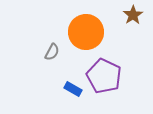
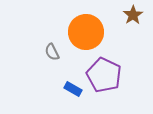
gray semicircle: rotated 126 degrees clockwise
purple pentagon: moved 1 px up
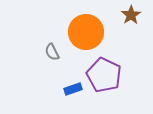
brown star: moved 2 px left
blue rectangle: rotated 48 degrees counterclockwise
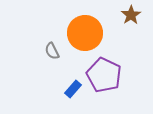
orange circle: moved 1 px left, 1 px down
gray semicircle: moved 1 px up
blue rectangle: rotated 30 degrees counterclockwise
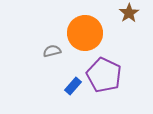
brown star: moved 2 px left, 2 px up
gray semicircle: rotated 102 degrees clockwise
blue rectangle: moved 3 px up
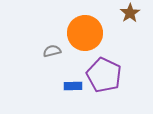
brown star: moved 1 px right
blue rectangle: rotated 48 degrees clockwise
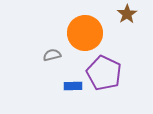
brown star: moved 3 px left, 1 px down
gray semicircle: moved 4 px down
purple pentagon: moved 2 px up
